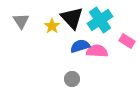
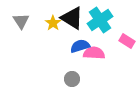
black triangle: rotated 15 degrees counterclockwise
yellow star: moved 1 px right, 3 px up
pink semicircle: moved 3 px left, 2 px down
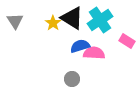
gray triangle: moved 6 px left
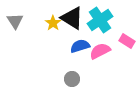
pink semicircle: moved 6 px right, 2 px up; rotated 30 degrees counterclockwise
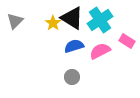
gray triangle: rotated 18 degrees clockwise
blue semicircle: moved 6 px left
gray circle: moved 2 px up
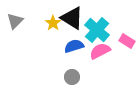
cyan cross: moved 3 px left, 10 px down; rotated 15 degrees counterclockwise
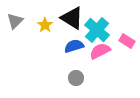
yellow star: moved 8 px left, 2 px down
gray circle: moved 4 px right, 1 px down
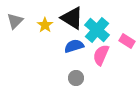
pink semicircle: moved 1 px right, 4 px down; rotated 40 degrees counterclockwise
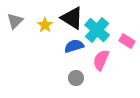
pink semicircle: moved 5 px down
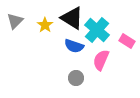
blue semicircle: rotated 144 degrees counterclockwise
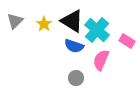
black triangle: moved 3 px down
yellow star: moved 1 px left, 1 px up
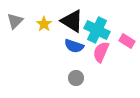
cyan cross: rotated 15 degrees counterclockwise
pink semicircle: moved 8 px up
